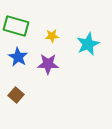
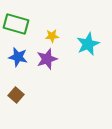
green rectangle: moved 2 px up
blue star: rotated 18 degrees counterclockwise
purple star: moved 1 px left, 5 px up; rotated 20 degrees counterclockwise
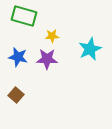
green rectangle: moved 8 px right, 8 px up
cyan star: moved 2 px right, 5 px down
purple star: rotated 20 degrees clockwise
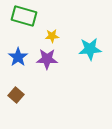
cyan star: rotated 20 degrees clockwise
blue star: rotated 24 degrees clockwise
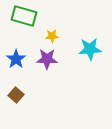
blue star: moved 2 px left, 2 px down
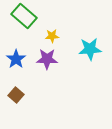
green rectangle: rotated 25 degrees clockwise
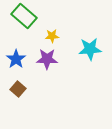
brown square: moved 2 px right, 6 px up
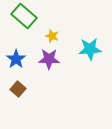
yellow star: rotated 24 degrees clockwise
purple star: moved 2 px right
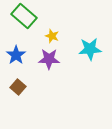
blue star: moved 4 px up
brown square: moved 2 px up
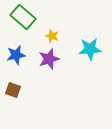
green rectangle: moved 1 px left, 1 px down
blue star: rotated 24 degrees clockwise
purple star: rotated 20 degrees counterclockwise
brown square: moved 5 px left, 3 px down; rotated 21 degrees counterclockwise
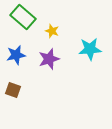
yellow star: moved 5 px up
